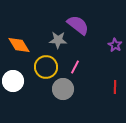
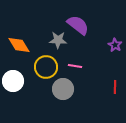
pink line: moved 1 px up; rotated 72 degrees clockwise
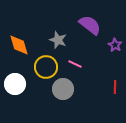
purple semicircle: moved 12 px right
gray star: rotated 18 degrees clockwise
orange diamond: rotated 15 degrees clockwise
pink line: moved 2 px up; rotated 16 degrees clockwise
white circle: moved 2 px right, 3 px down
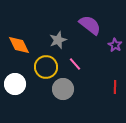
gray star: rotated 30 degrees clockwise
orange diamond: rotated 10 degrees counterclockwise
pink line: rotated 24 degrees clockwise
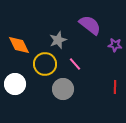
purple star: rotated 24 degrees counterclockwise
yellow circle: moved 1 px left, 3 px up
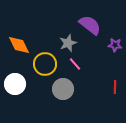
gray star: moved 10 px right, 3 px down
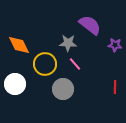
gray star: rotated 24 degrees clockwise
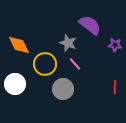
gray star: rotated 18 degrees clockwise
